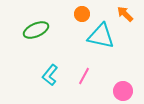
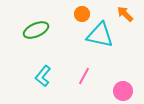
cyan triangle: moved 1 px left, 1 px up
cyan L-shape: moved 7 px left, 1 px down
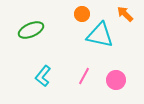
green ellipse: moved 5 px left
pink circle: moved 7 px left, 11 px up
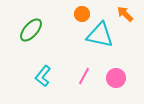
green ellipse: rotated 25 degrees counterclockwise
pink circle: moved 2 px up
